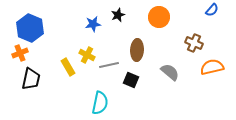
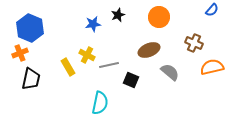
brown ellipse: moved 12 px right; rotated 65 degrees clockwise
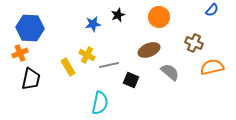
blue hexagon: rotated 20 degrees counterclockwise
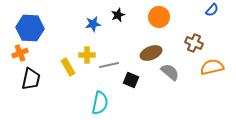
brown ellipse: moved 2 px right, 3 px down
yellow cross: rotated 28 degrees counterclockwise
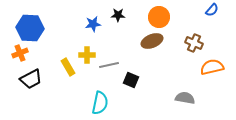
black star: rotated 24 degrees clockwise
brown ellipse: moved 1 px right, 12 px up
gray semicircle: moved 15 px right, 26 px down; rotated 30 degrees counterclockwise
black trapezoid: rotated 50 degrees clockwise
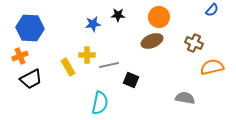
orange cross: moved 3 px down
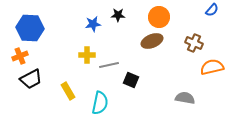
yellow rectangle: moved 24 px down
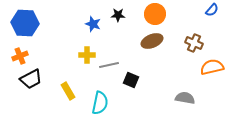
orange circle: moved 4 px left, 3 px up
blue star: rotated 28 degrees clockwise
blue hexagon: moved 5 px left, 5 px up
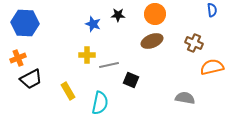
blue semicircle: rotated 48 degrees counterclockwise
orange cross: moved 2 px left, 2 px down
